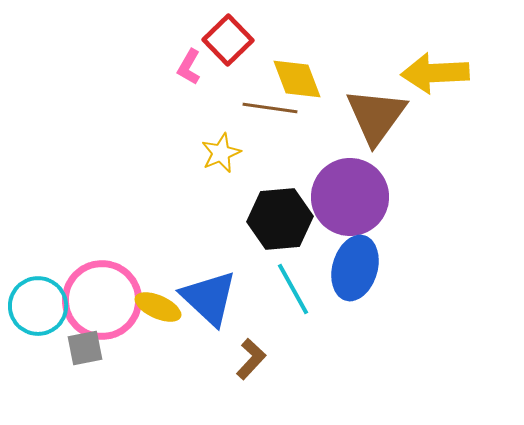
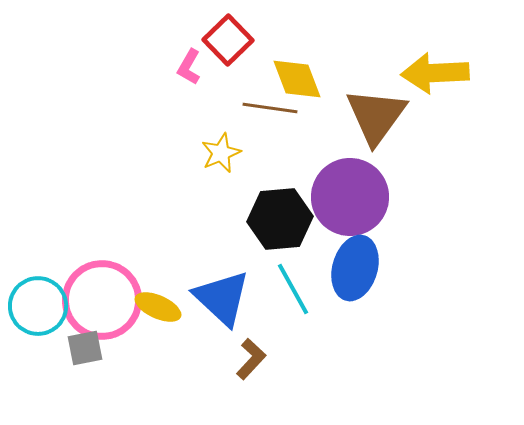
blue triangle: moved 13 px right
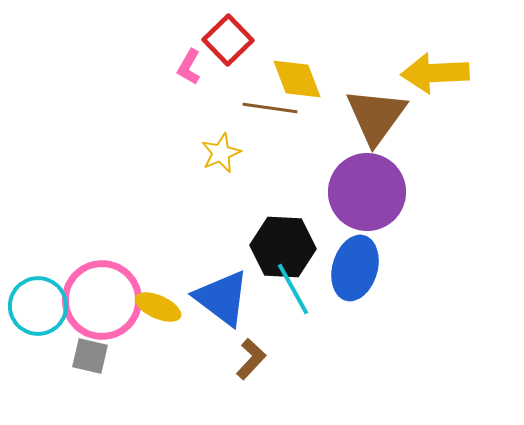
purple circle: moved 17 px right, 5 px up
black hexagon: moved 3 px right, 28 px down; rotated 8 degrees clockwise
blue triangle: rotated 6 degrees counterclockwise
gray square: moved 5 px right, 8 px down; rotated 24 degrees clockwise
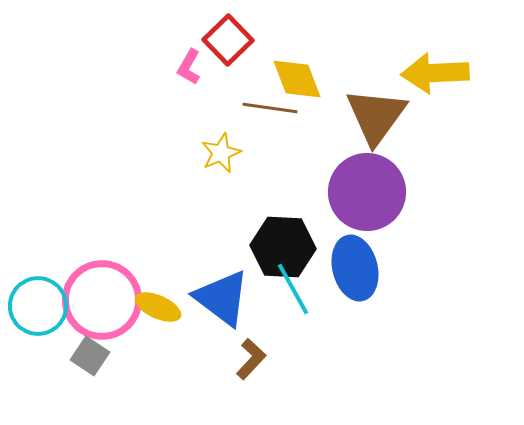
blue ellipse: rotated 30 degrees counterclockwise
gray square: rotated 21 degrees clockwise
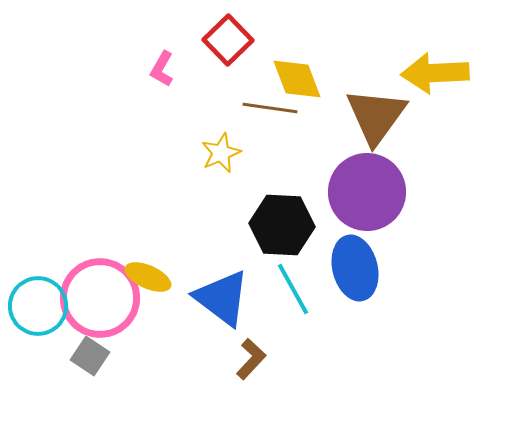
pink L-shape: moved 27 px left, 2 px down
black hexagon: moved 1 px left, 22 px up
pink circle: moved 2 px left, 2 px up
yellow ellipse: moved 10 px left, 30 px up
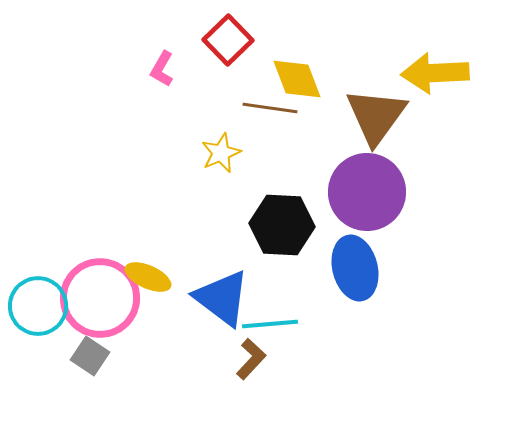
cyan line: moved 23 px left, 35 px down; rotated 66 degrees counterclockwise
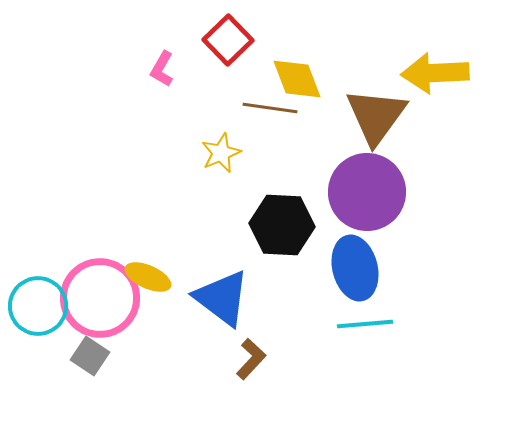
cyan line: moved 95 px right
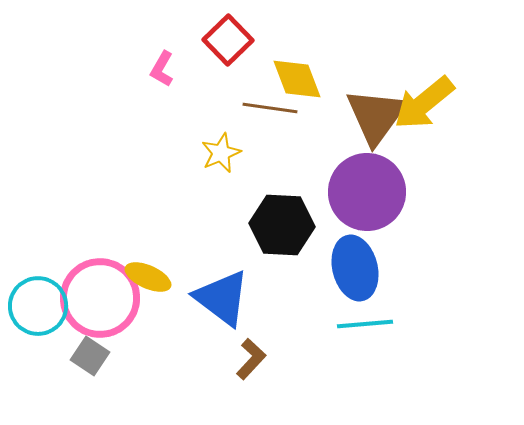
yellow arrow: moved 11 px left, 30 px down; rotated 36 degrees counterclockwise
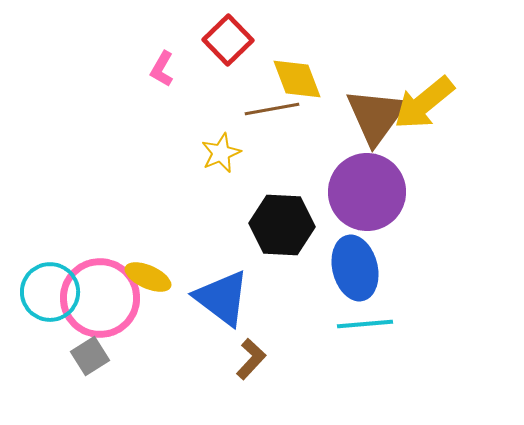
brown line: moved 2 px right, 1 px down; rotated 18 degrees counterclockwise
cyan circle: moved 12 px right, 14 px up
gray square: rotated 24 degrees clockwise
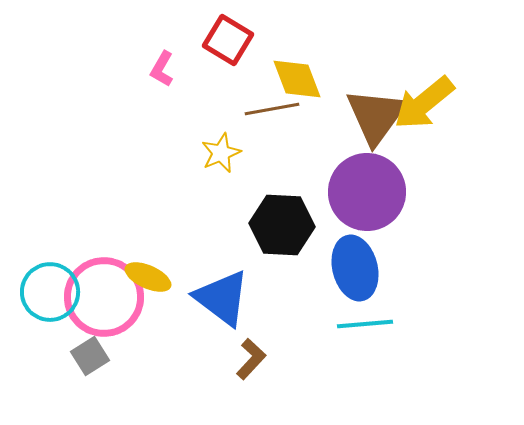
red square: rotated 15 degrees counterclockwise
pink circle: moved 4 px right, 1 px up
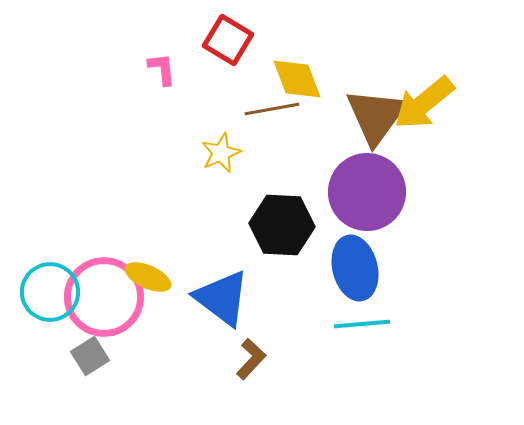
pink L-shape: rotated 144 degrees clockwise
cyan line: moved 3 px left
